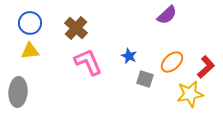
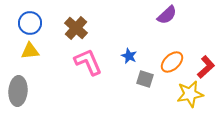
gray ellipse: moved 1 px up
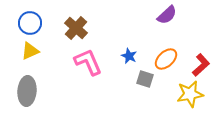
yellow triangle: rotated 18 degrees counterclockwise
orange ellipse: moved 6 px left, 3 px up
red L-shape: moved 5 px left, 2 px up
gray ellipse: moved 9 px right
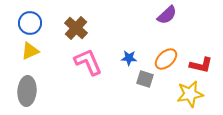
blue star: moved 2 px down; rotated 21 degrees counterclockwise
red L-shape: rotated 55 degrees clockwise
